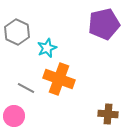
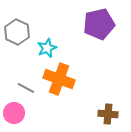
purple pentagon: moved 5 px left
pink circle: moved 3 px up
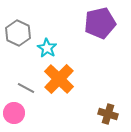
purple pentagon: moved 1 px right, 1 px up
gray hexagon: moved 1 px right, 1 px down
cyan star: rotated 18 degrees counterclockwise
orange cross: rotated 24 degrees clockwise
brown cross: rotated 12 degrees clockwise
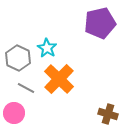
gray hexagon: moved 25 px down
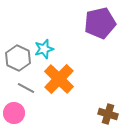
cyan star: moved 3 px left, 1 px down; rotated 24 degrees clockwise
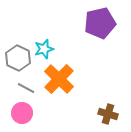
pink circle: moved 8 px right
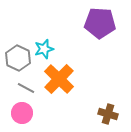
purple pentagon: rotated 16 degrees clockwise
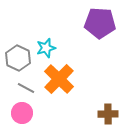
cyan star: moved 2 px right, 1 px up
brown cross: rotated 18 degrees counterclockwise
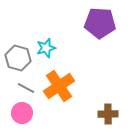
gray hexagon: rotated 10 degrees counterclockwise
orange cross: moved 7 px down; rotated 12 degrees clockwise
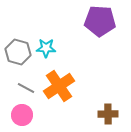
purple pentagon: moved 2 px up
cyan star: rotated 18 degrees clockwise
gray hexagon: moved 6 px up
pink circle: moved 2 px down
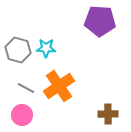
gray hexagon: moved 2 px up
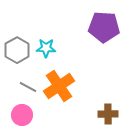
purple pentagon: moved 4 px right, 6 px down
gray hexagon: moved 1 px left; rotated 15 degrees clockwise
gray line: moved 2 px right, 1 px up
